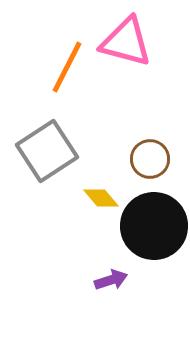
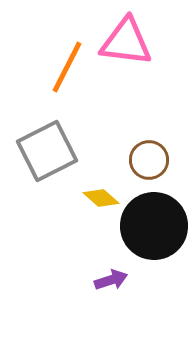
pink triangle: rotated 8 degrees counterclockwise
gray square: rotated 6 degrees clockwise
brown circle: moved 1 px left, 1 px down
yellow diamond: rotated 9 degrees counterclockwise
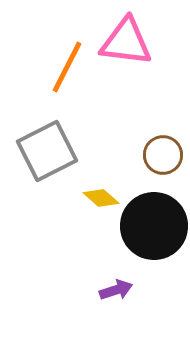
brown circle: moved 14 px right, 5 px up
purple arrow: moved 5 px right, 10 px down
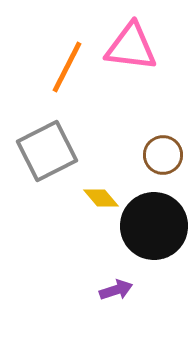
pink triangle: moved 5 px right, 5 px down
yellow diamond: rotated 9 degrees clockwise
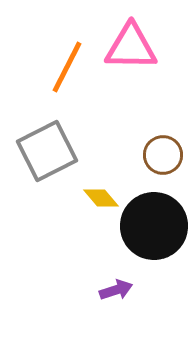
pink triangle: rotated 6 degrees counterclockwise
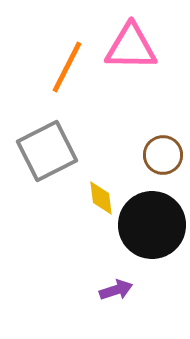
yellow diamond: rotated 33 degrees clockwise
black circle: moved 2 px left, 1 px up
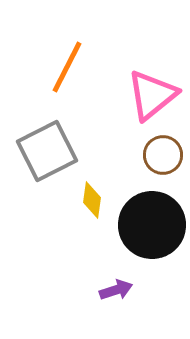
pink triangle: moved 21 px right, 48 px down; rotated 40 degrees counterclockwise
yellow diamond: moved 9 px left, 2 px down; rotated 15 degrees clockwise
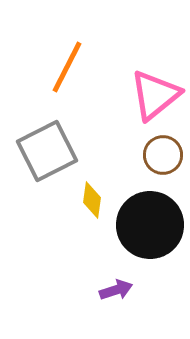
pink triangle: moved 3 px right
black circle: moved 2 px left
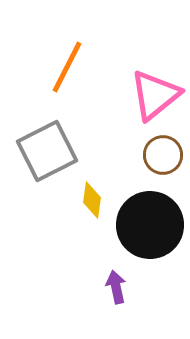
purple arrow: moved 3 px up; rotated 84 degrees counterclockwise
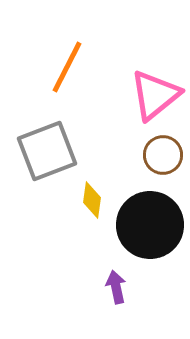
gray square: rotated 6 degrees clockwise
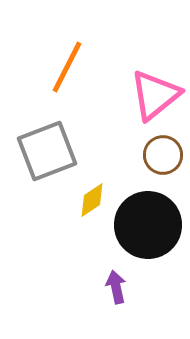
yellow diamond: rotated 48 degrees clockwise
black circle: moved 2 px left
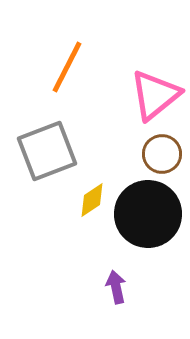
brown circle: moved 1 px left, 1 px up
black circle: moved 11 px up
